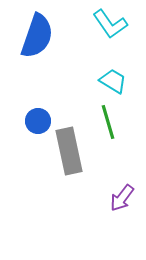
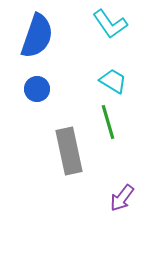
blue circle: moved 1 px left, 32 px up
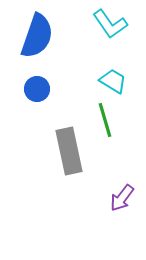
green line: moved 3 px left, 2 px up
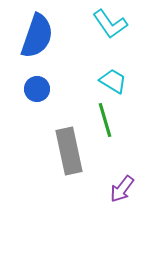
purple arrow: moved 9 px up
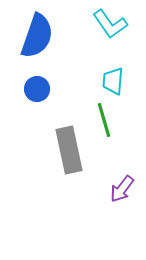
cyan trapezoid: rotated 116 degrees counterclockwise
green line: moved 1 px left
gray rectangle: moved 1 px up
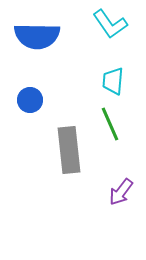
blue semicircle: rotated 72 degrees clockwise
blue circle: moved 7 px left, 11 px down
green line: moved 6 px right, 4 px down; rotated 8 degrees counterclockwise
gray rectangle: rotated 6 degrees clockwise
purple arrow: moved 1 px left, 3 px down
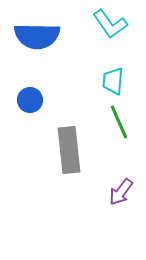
green line: moved 9 px right, 2 px up
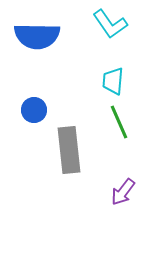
blue circle: moved 4 px right, 10 px down
purple arrow: moved 2 px right
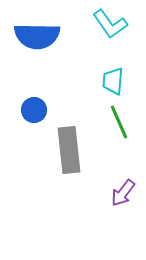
purple arrow: moved 1 px down
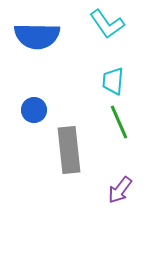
cyan L-shape: moved 3 px left
purple arrow: moved 3 px left, 3 px up
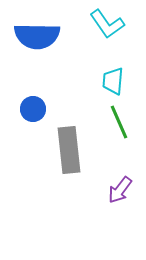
blue circle: moved 1 px left, 1 px up
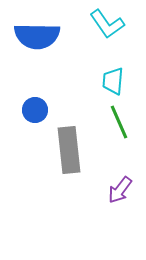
blue circle: moved 2 px right, 1 px down
